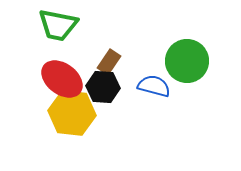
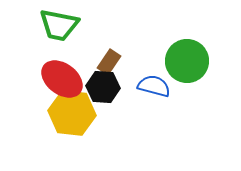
green trapezoid: moved 1 px right
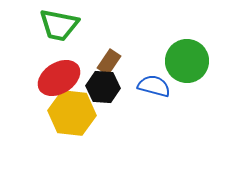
red ellipse: moved 3 px left, 1 px up; rotated 69 degrees counterclockwise
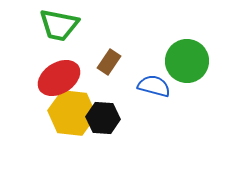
black hexagon: moved 31 px down
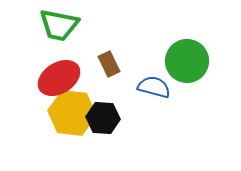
brown rectangle: moved 2 px down; rotated 60 degrees counterclockwise
blue semicircle: moved 1 px down
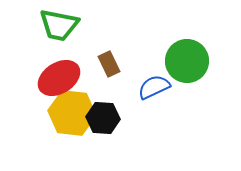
blue semicircle: rotated 40 degrees counterclockwise
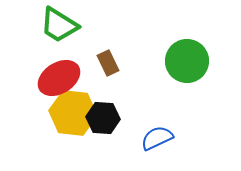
green trapezoid: rotated 21 degrees clockwise
brown rectangle: moved 1 px left, 1 px up
blue semicircle: moved 3 px right, 51 px down
yellow hexagon: moved 1 px right
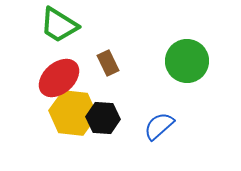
red ellipse: rotated 9 degrees counterclockwise
blue semicircle: moved 2 px right, 12 px up; rotated 16 degrees counterclockwise
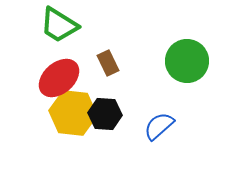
black hexagon: moved 2 px right, 4 px up
